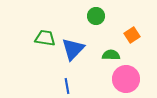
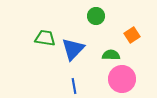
pink circle: moved 4 px left
blue line: moved 7 px right
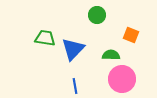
green circle: moved 1 px right, 1 px up
orange square: moved 1 px left; rotated 35 degrees counterclockwise
blue line: moved 1 px right
